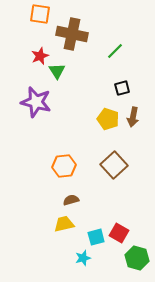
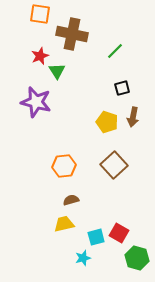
yellow pentagon: moved 1 px left, 3 px down
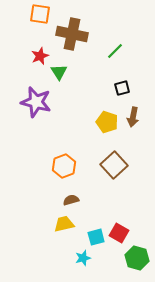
green triangle: moved 2 px right, 1 px down
orange hexagon: rotated 15 degrees counterclockwise
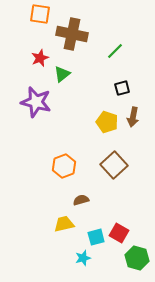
red star: moved 2 px down
green triangle: moved 3 px right, 2 px down; rotated 24 degrees clockwise
brown semicircle: moved 10 px right
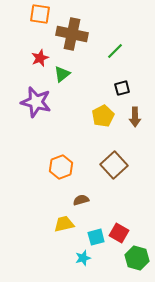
brown arrow: moved 2 px right; rotated 12 degrees counterclockwise
yellow pentagon: moved 4 px left, 6 px up; rotated 25 degrees clockwise
orange hexagon: moved 3 px left, 1 px down
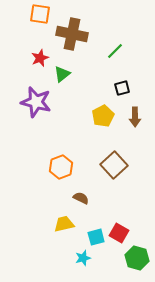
brown semicircle: moved 2 px up; rotated 42 degrees clockwise
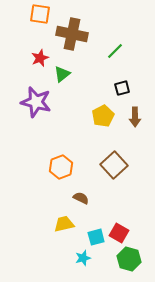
green hexagon: moved 8 px left, 1 px down
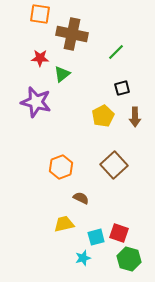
green line: moved 1 px right, 1 px down
red star: rotated 24 degrees clockwise
red square: rotated 12 degrees counterclockwise
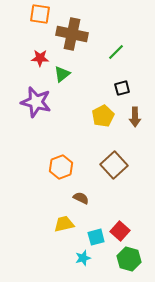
red square: moved 1 px right, 2 px up; rotated 24 degrees clockwise
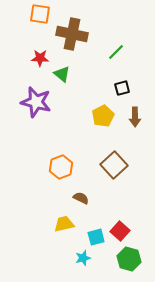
green triangle: rotated 42 degrees counterclockwise
